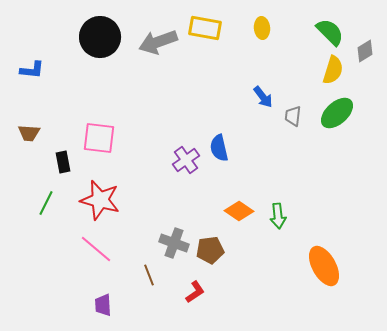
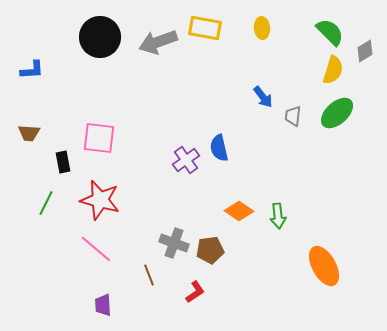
blue L-shape: rotated 10 degrees counterclockwise
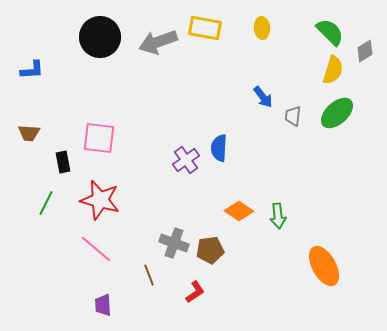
blue semicircle: rotated 16 degrees clockwise
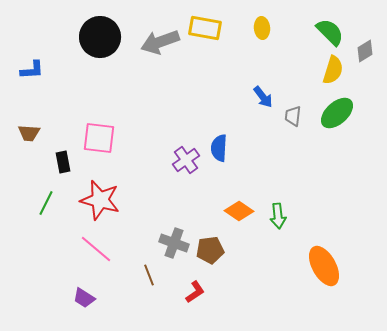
gray arrow: moved 2 px right
purple trapezoid: moved 19 px left, 7 px up; rotated 55 degrees counterclockwise
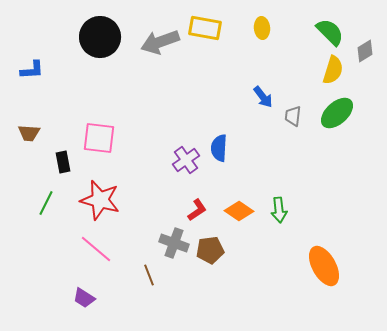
green arrow: moved 1 px right, 6 px up
red L-shape: moved 2 px right, 82 px up
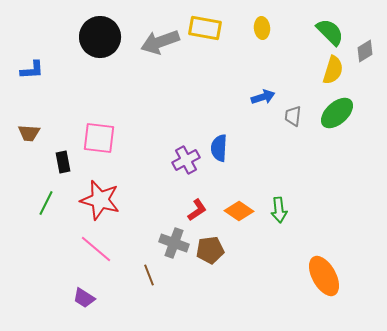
blue arrow: rotated 70 degrees counterclockwise
purple cross: rotated 8 degrees clockwise
orange ellipse: moved 10 px down
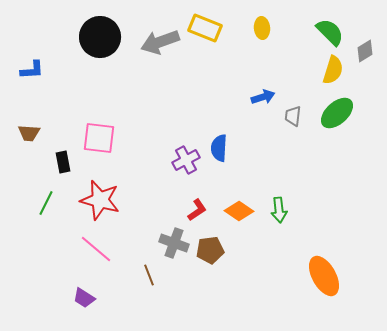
yellow rectangle: rotated 12 degrees clockwise
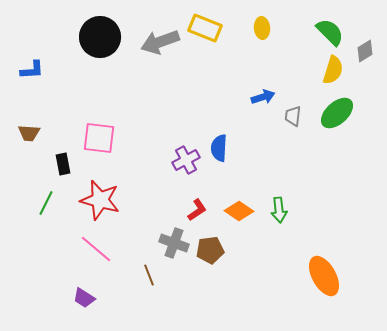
black rectangle: moved 2 px down
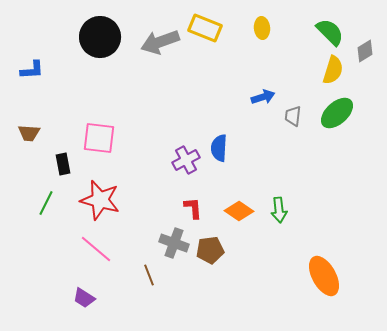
red L-shape: moved 4 px left, 2 px up; rotated 60 degrees counterclockwise
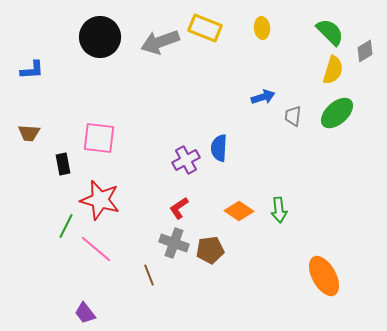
green line: moved 20 px right, 23 px down
red L-shape: moved 14 px left; rotated 120 degrees counterclockwise
purple trapezoid: moved 1 px right, 15 px down; rotated 20 degrees clockwise
